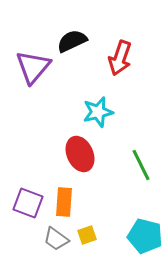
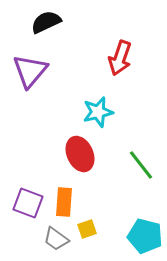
black semicircle: moved 26 px left, 19 px up
purple triangle: moved 3 px left, 4 px down
green line: rotated 12 degrees counterclockwise
yellow square: moved 6 px up
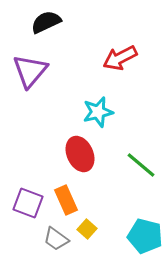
red arrow: rotated 44 degrees clockwise
green line: rotated 12 degrees counterclockwise
orange rectangle: moved 2 px right, 2 px up; rotated 28 degrees counterclockwise
yellow square: rotated 30 degrees counterclockwise
